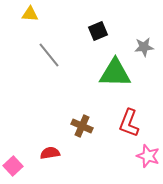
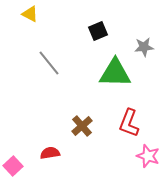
yellow triangle: rotated 24 degrees clockwise
gray line: moved 8 px down
brown cross: rotated 25 degrees clockwise
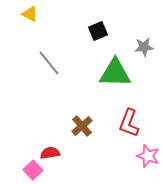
pink square: moved 20 px right, 4 px down
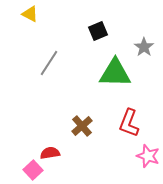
gray star: rotated 30 degrees counterclockwise
gray line: rotated 72 degrees clockwise
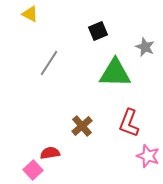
gray star: moved 1 px right; rotated 12 degrees counterclockwise
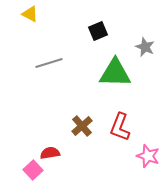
gray line: rotated 40 degrees clockwise
red L-shape: moved 9 px left, 4 px down
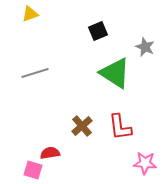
yellow triangle: rotated 48 degrees counterclockwise
gray line: moved 14 px left, 10 px down
green triangle: rotated 32 degrees clockwise
red L-shape: rotated 28 degrees counterclockwise
pink star: moved 3 px left, 7 px down; rotated 15 degrees counterclockwise
pink square: rotated 30 degrees counterclockwise
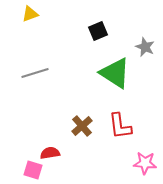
red L-shape: moved 1 px up
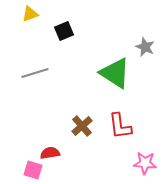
black square: moved 34 px left
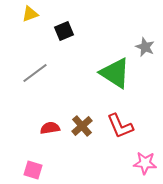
gray line: rotated 20 degrees counterclockwise
red L-shape: rotated 16 degrees counterclockwise
red semicircle: moved 25 px up
